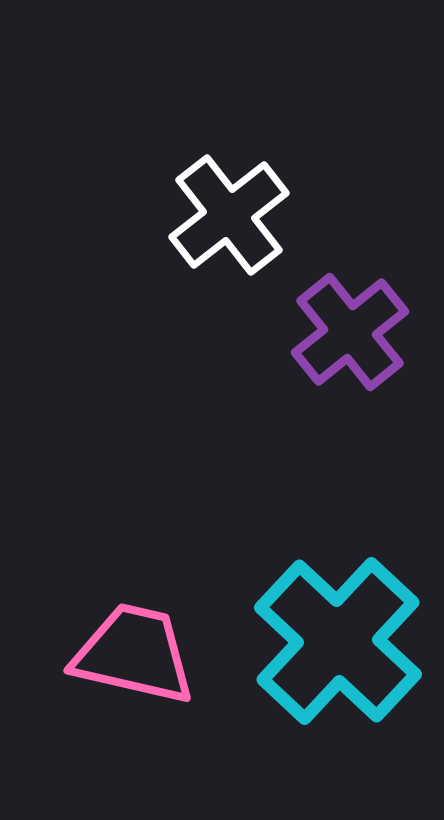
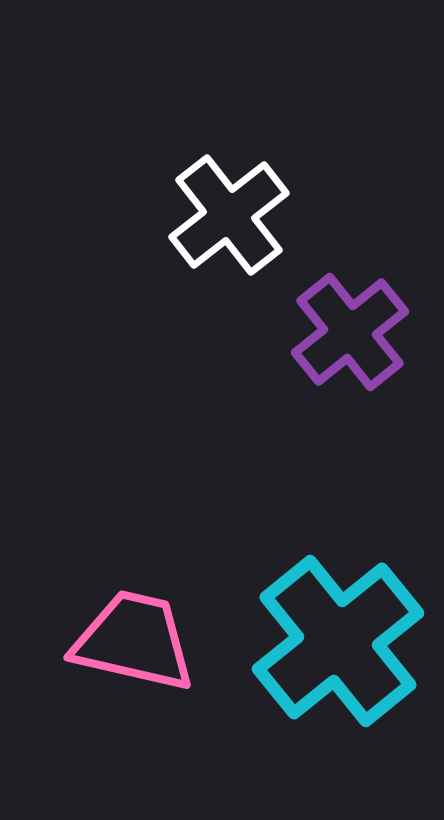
cyan cross: rotated 8 degrees clockwise
pink trapezoid: moved 13 px up
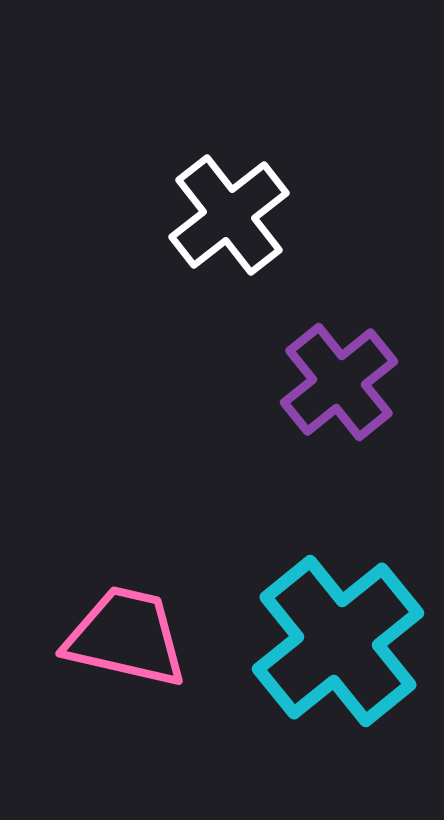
purple cross: moved 11 px left, 50 px down
pink trapezoid: moved 8 px left, 4 px up
